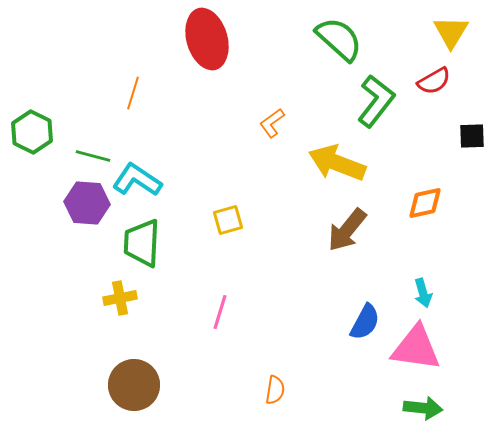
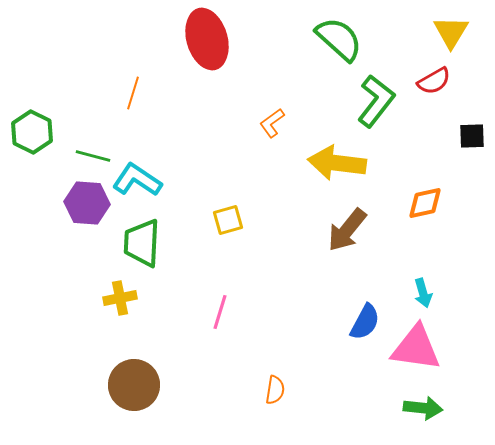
yellow arrow: rotated 14 degrees counterclockwise
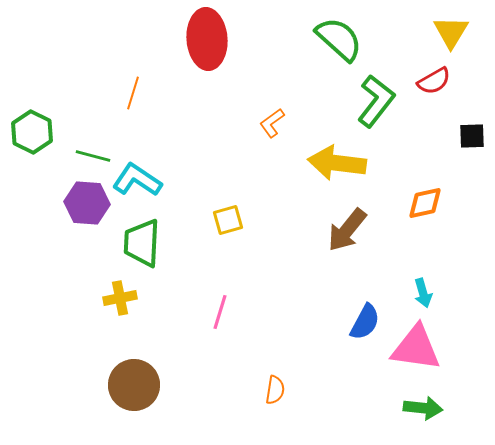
red ellipse: rotated 12 degrees clockwise
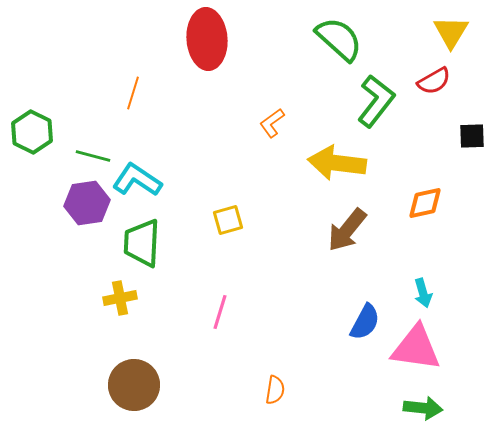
purple hexagon: rotated 12 degrees counterclockwise
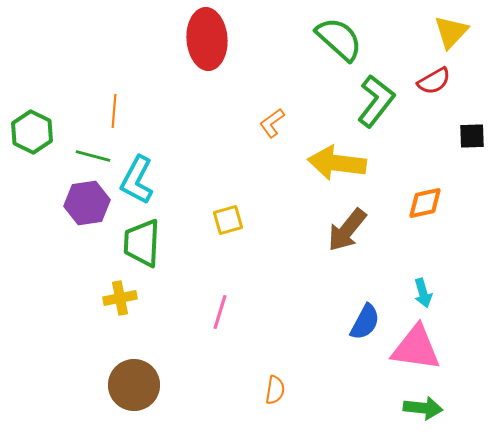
yellow triangle: rotated 12 degrees clockwise
orange line: moved 19 px left, 18 px down; rotated 12 degrees counterclockwise
cyan L-shape: rotated 96 degrees counterclockwise
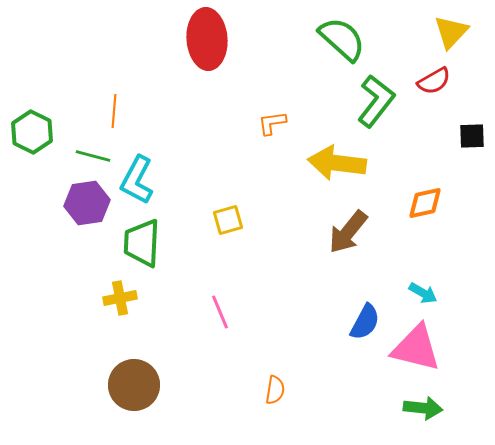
green semicircle: moved 3 px right
orange L-shape: rotated 28 degrees clockwise
brown arrow: moved 1 px right, 2 px down
cyan arrow: rotated 44 degrees counterclockwise
pink line: rotated 40 degrees counterclockwise
pink triangle: rotated 6 degrees clockwise
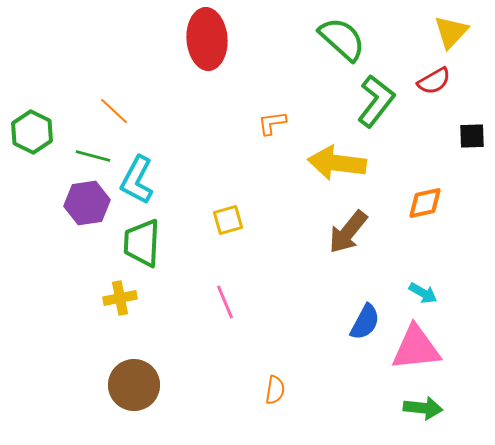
orange line: rotated 52 degrees counterclockwise
pink line: moved 5 px right, 10 px up
pink triangle: rotated 20 degrees counterclockwise
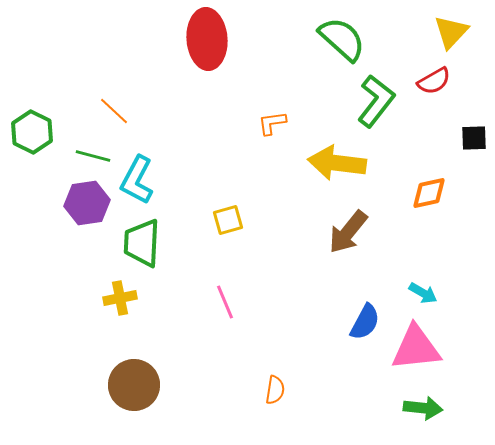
black square: moved 2 px right, 2 px down
orange diamond: moved 4 px right, 10 px up
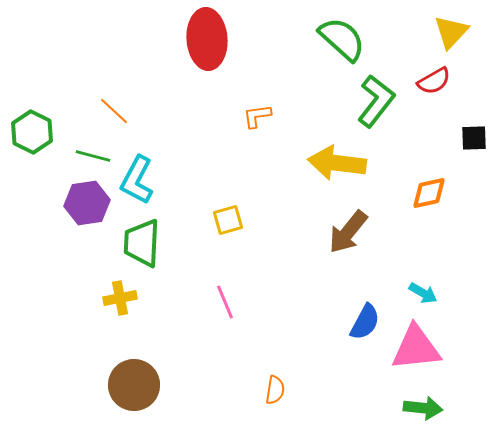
orange L-shape: moved 15 px left, 7 px up
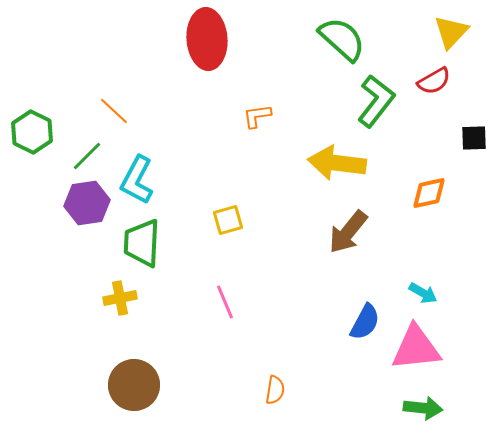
green line: moved 6 px left; rotated 60 degrees counterclockwise
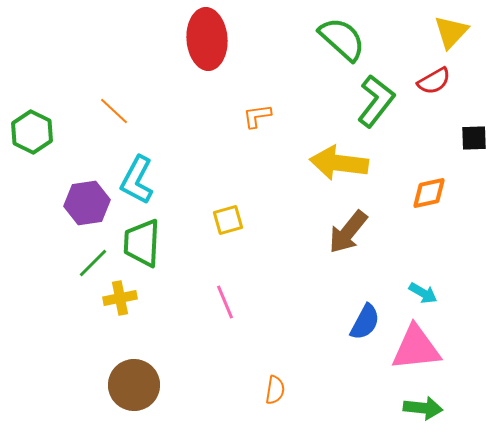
green line: moved 6 px right, 107 px down
yellow arrow: moved 2 px right
